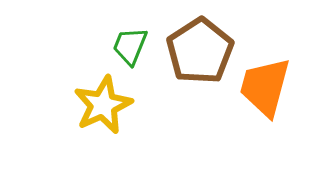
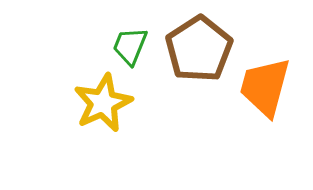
brown pentagon: moved 1 px left, 2 px up
yellow star: moved 2 px up
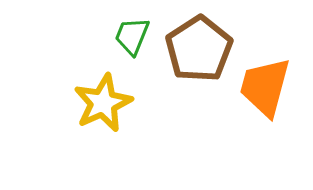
green trapezoid: moved 2 px right, 10 px up
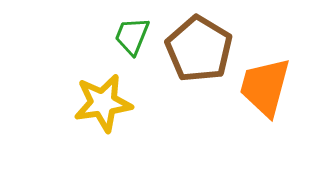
brown pentagon: rotated 8 degrees counterclockwise
yellow star: rotated 16 degrees clockwise
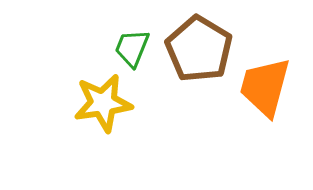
green trapezoid: moved 12 px down
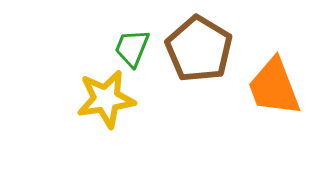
orange trapezoid: moved 9 px right; rotated 36 degrees counterclockwise
yellow star: moved 3 px right, 4 px up
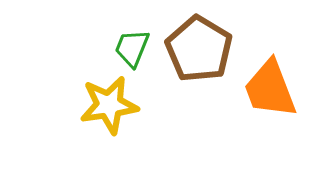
orange trapezoid: moved 4 px left, 2 px down
yellow star: moved 3 px right, 6 px down
